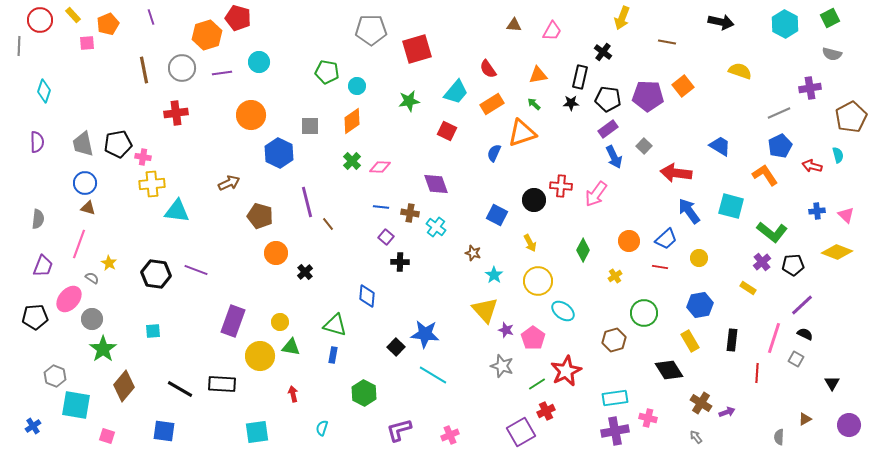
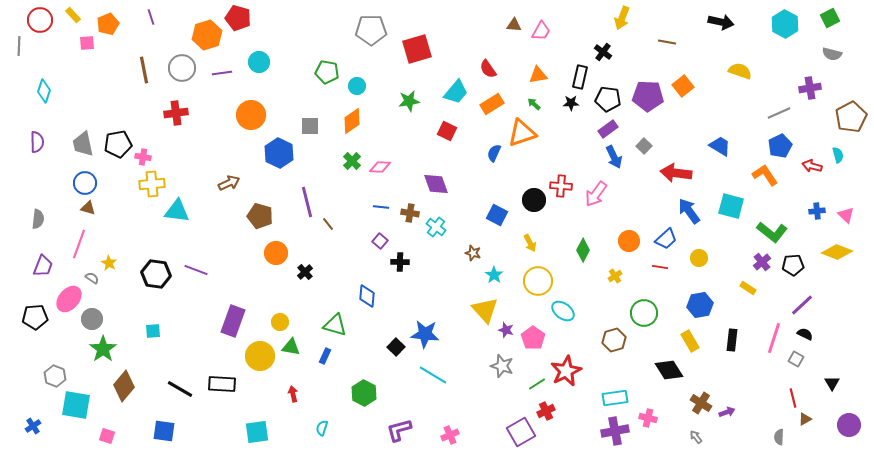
pink trapezoid at (552, 31): moved 11 px left
purple square at (386, 237): moved 6 px left, 4 px down
blue rectangle at (333, 355): moved 8 px left, 1 px down; rotated 14 degrees clockwise
red line at (757, 373): moved 36 px right, 25 px down; rotated 18 degrees counterclockwise
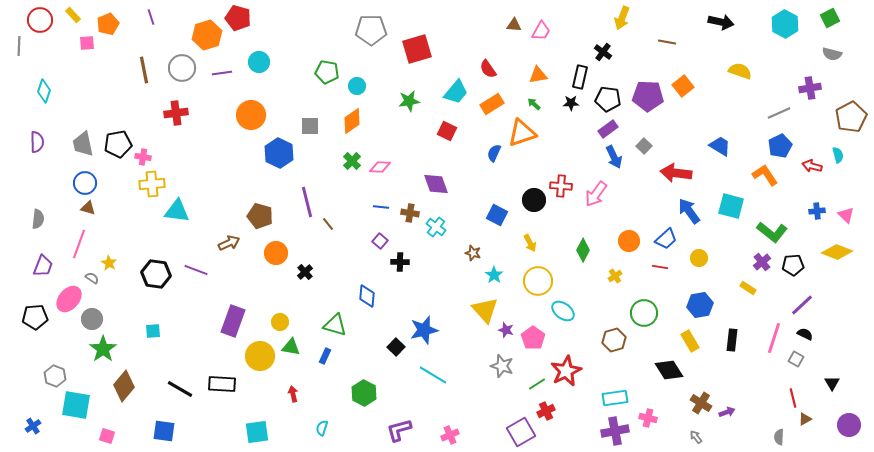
brown arrow at (229, 183): moved 60 px down
blue star at (425, 334): moved 1 px left, 4 px up; rotated 20 degrees counterclockwise
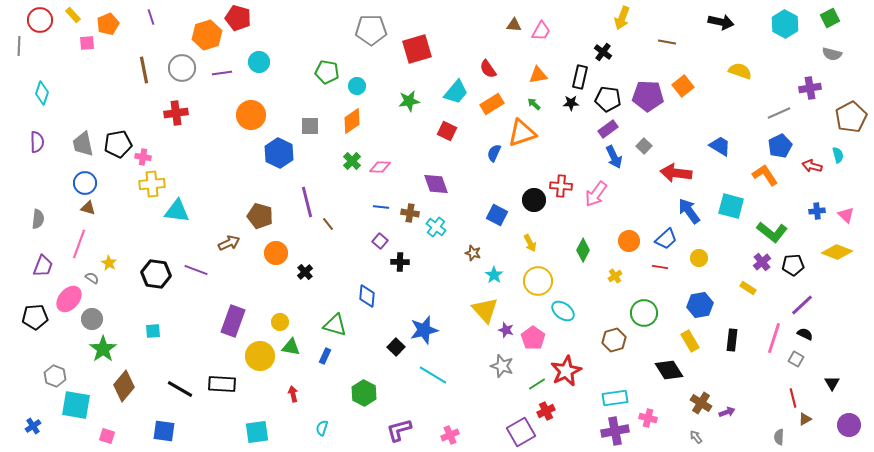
cyan diamond at (44, 91): moved 2 px left, 2 px down
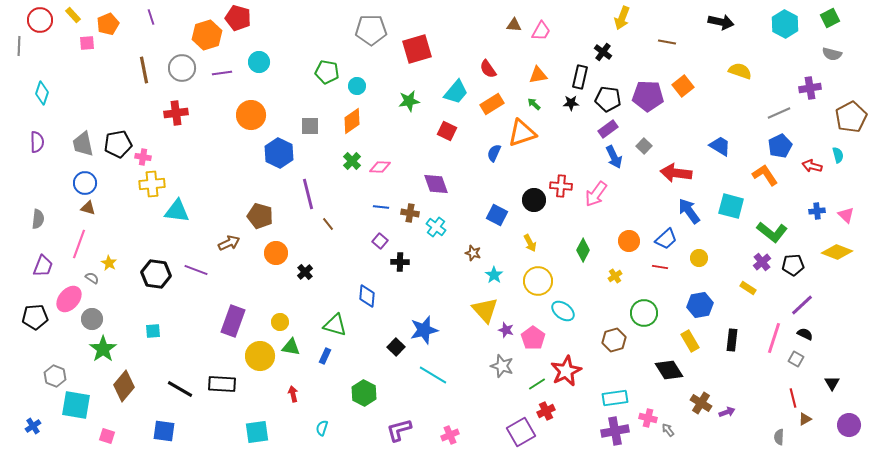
purple line at (307, 202): moved 1 px right, 8 px up
gray arrow at (696, 437): moved 28 px left, 7 px up
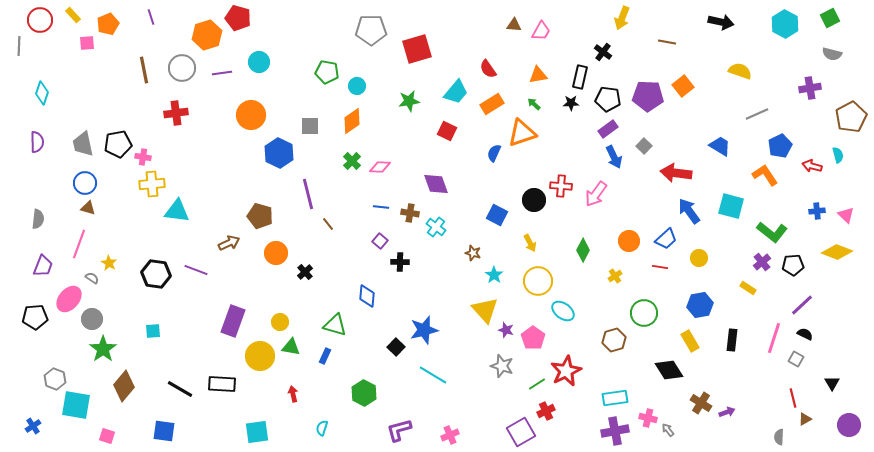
gray line at (779, 113): moved 22 px left, 1 px down
gray hexagon at (55, 376): moved 3 px down
